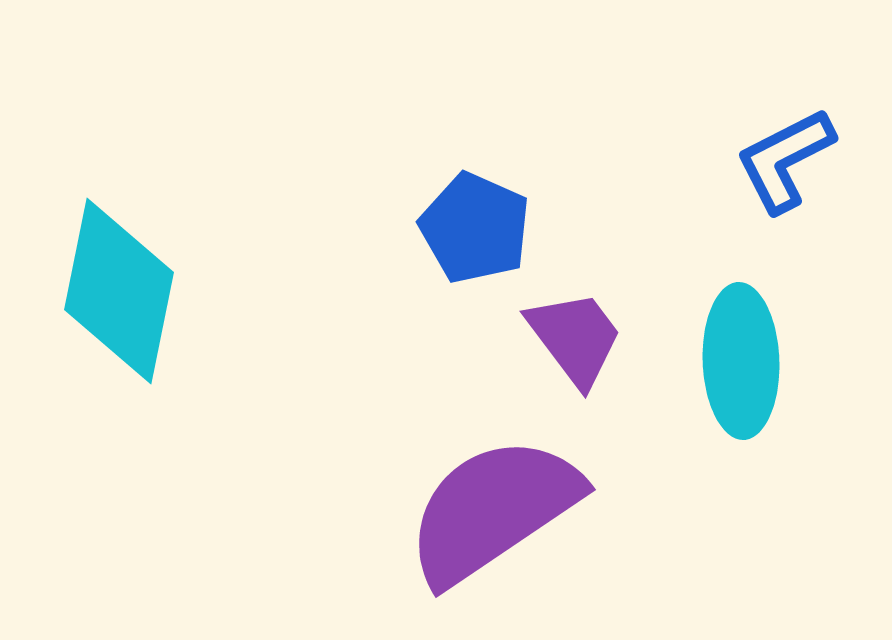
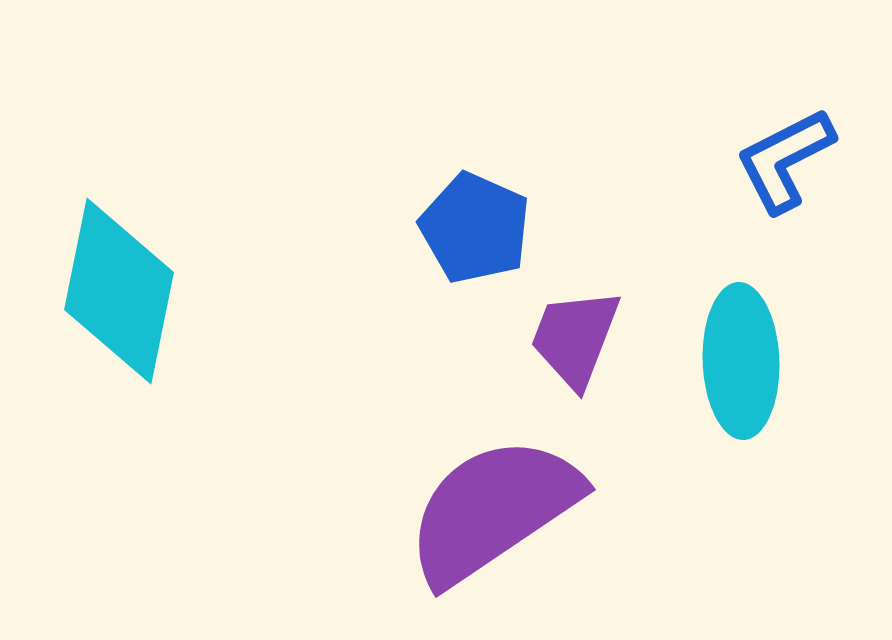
purple trapezoid: rotated 122 degrees counterclockwise
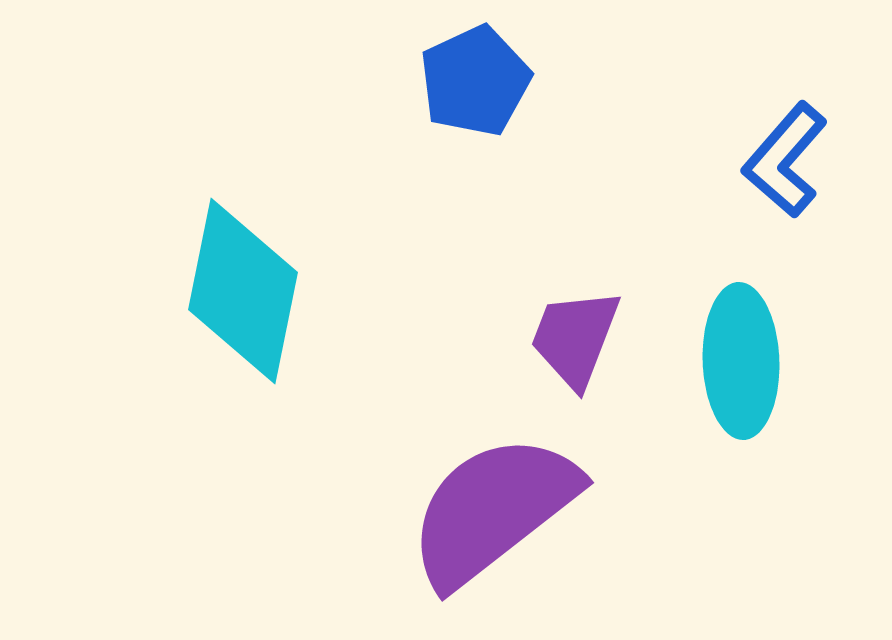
blue L-shape: rotated 22 degrees counterclockwise
blue pentagon: moved 147 px up; rotated 23 degrees clockwise
cyan diamond: moved 124 px right
purple semicircle: rotated 4 degrees counterclockwise
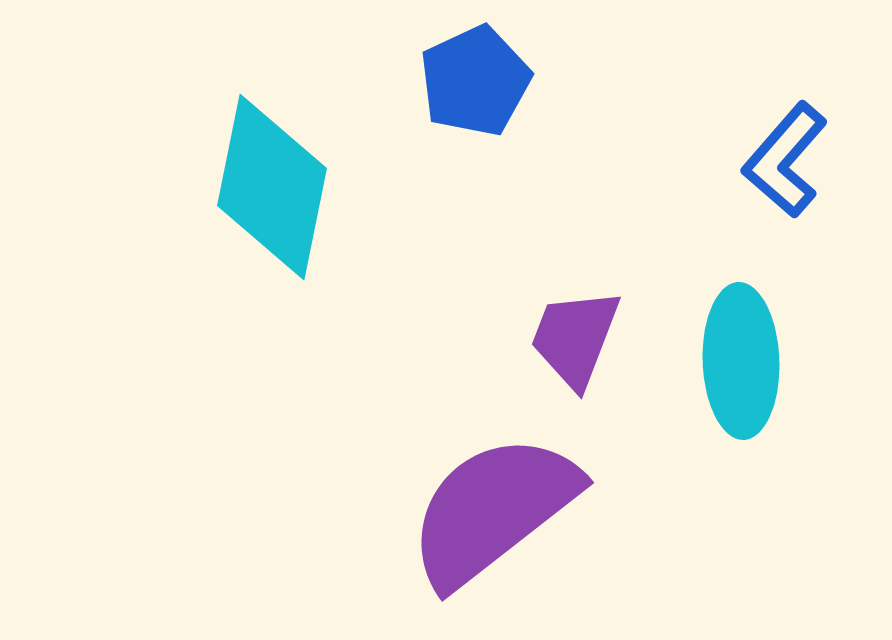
cyan diamond: moved 29 px right, 104 px up
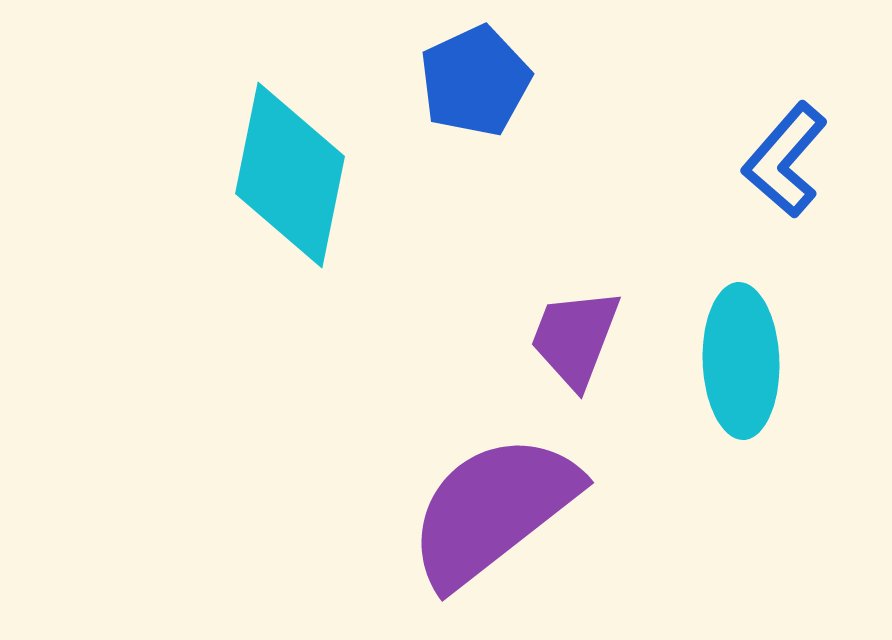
cyan diamond: moved 18 px right, 12 px up
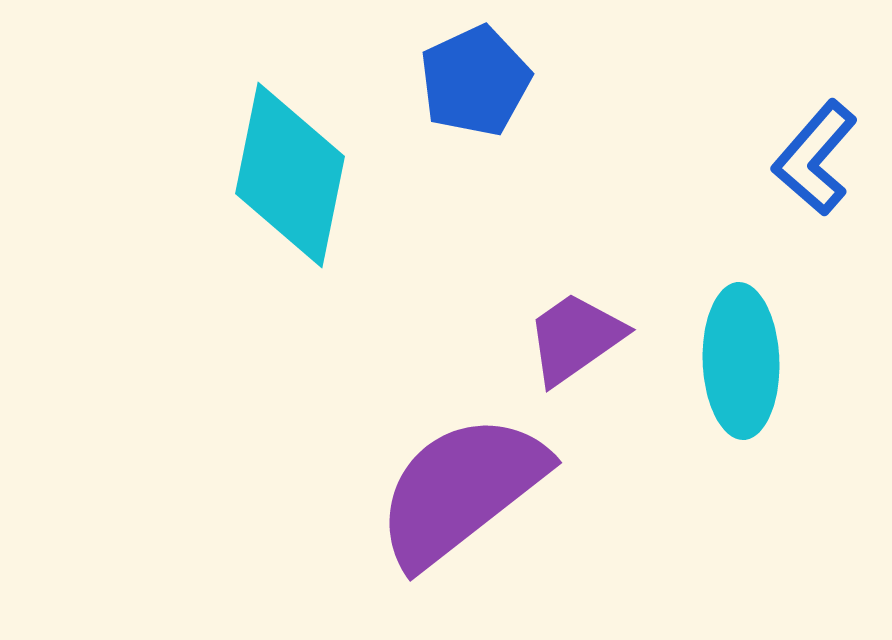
blue L-shape: moved 30 px right, 2 px up
purple trapezoid: rotated 34 degrees clockwise
purple semicircle: moved 32 px left, 20 px up
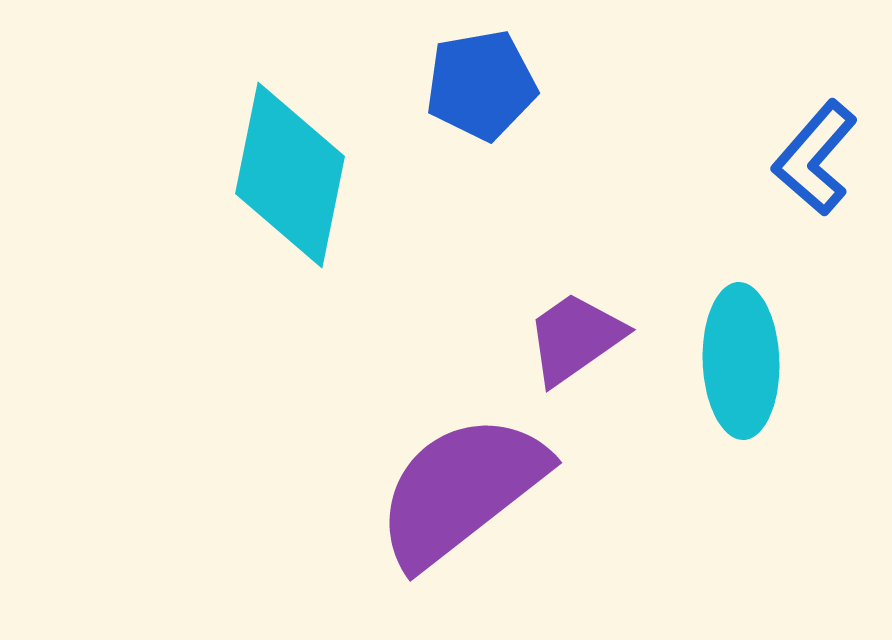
blue pentagon: moved 6 px right, 4 px down; rotated 15 degrees clockwise
